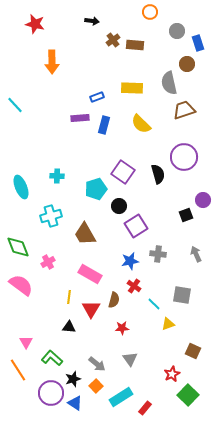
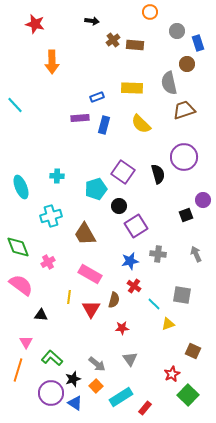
black triangle at (69, 327): moved 28 px left, 12 px up
orange line at (18, 370): rotated 50 degrees clockwise
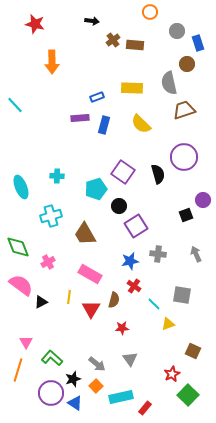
black triangle at (41, 315): moved 13 px up; rotated 32 degrees counterclockwise
cyan rectangle at (121, 397): rotated 20 degrees clockwise
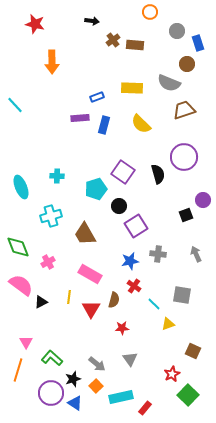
gray semicircle at (169, 83): rotated 55 degrees counterclockwise
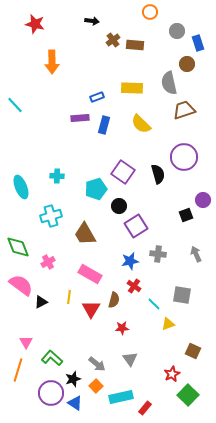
gray semicircle at (169, 83): rotated 55 degrees clockwise
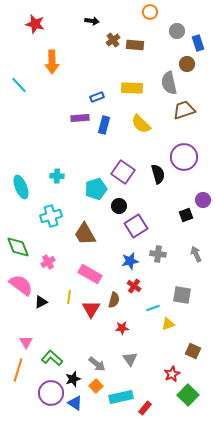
cyan line at (15, 105): moved 4 px right, 20 px up
cyan line at (154, 304): moved 1 px left, 4 px down; rotated 64 degrees counterclockwise
